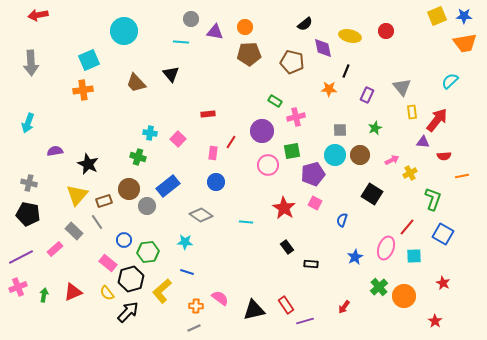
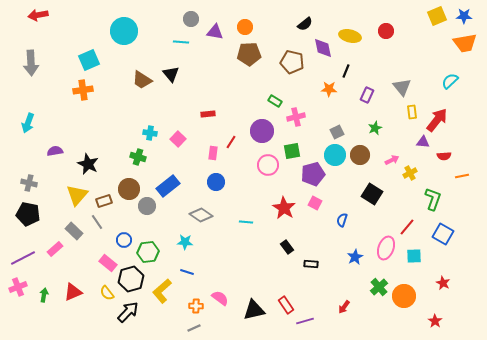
brown trapezoid at (136, 83): moved 6 px right, 3 px up; rotated 15 degrees counterclockwise
gray square at (340, 130): moved 3 px left, 2 px down; rotated 24 degrees counterclockwise
purple line at (21, 257): moved 2 px right, 1 px down
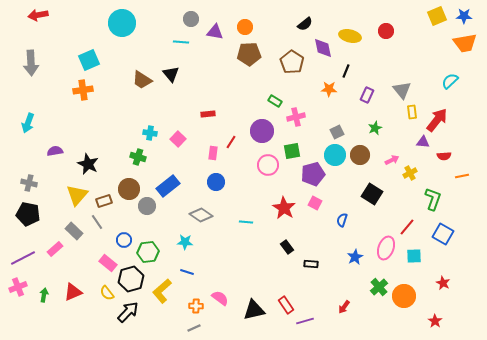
cyan circle at (124, 31): moved 2 px left, 8 px up
brown pentagon at (292, 62): rotated 20 degrees clockwise
gray triangle at (402, 87): moved 3 px down
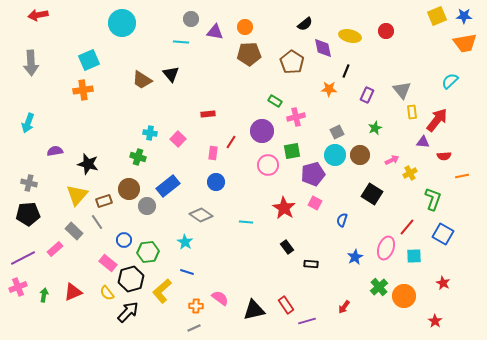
black star at (88, 164): rotated 10 degrees counterclockwise
black pentagon at (28, 214): rotated 15 degrees counterclockwise
cyan star at (185, 242): rotated 28 degrees clockwise
purple line at (305, 321): moved 2 px right
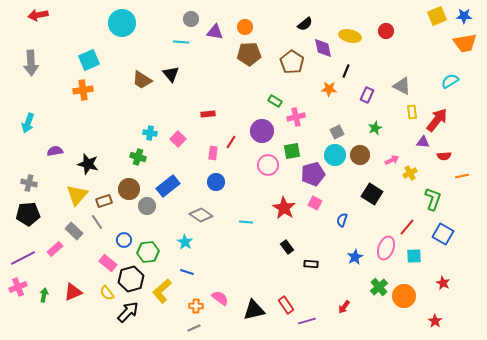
cyan semicircle at (450, 81): rotated 12 degrees clockwise
gray triangle at (402, 90): moved 4 px up; rotated 24 degrees counterclockwise
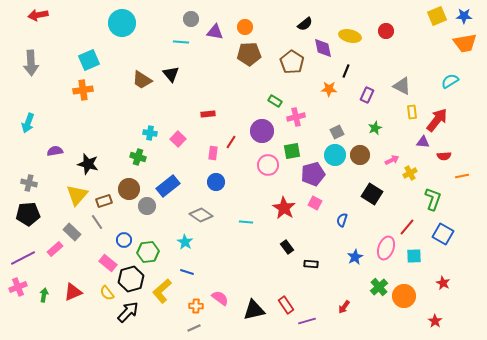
gray rectangle at (74, 231): moved 2 px left, 1 px down
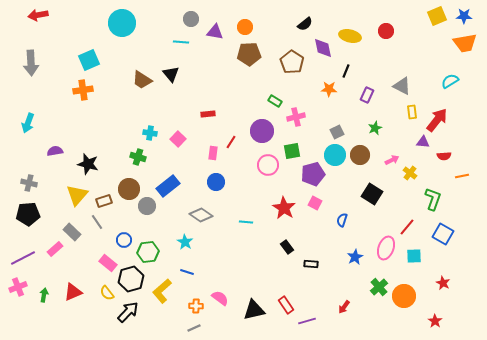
yellow cross at (410, 173): rotated 24 degrees counterclockwise
